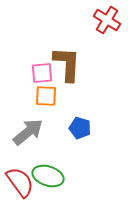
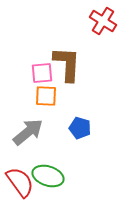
red cross: moved 4 px left, 1 px down
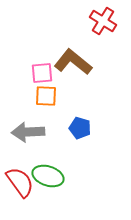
brown L-shape: moved 6 px right, 2 px up; rotated 54 degrees counterclockwise
gray arrow: rotated 144 degrees counterclockwise
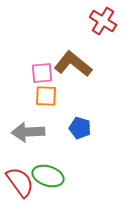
brown L-shape: moved 2 px down
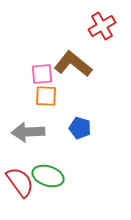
red cross: moved 1 px left, 5 px down; rotated 28 degrees clockwise
pink square: moved 1 px down
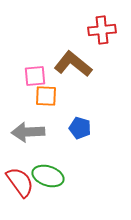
red cross: moved 4 px down; rotated 24 degrees clockwise
pink square: moved 7 px left, 2 px down
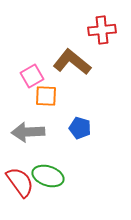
brown L-shape: moved 1 px left, 2 px up
pink square: moved 3 px left; rotated 25 degrees counterclockwise
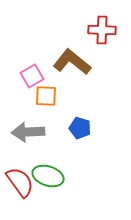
red cross: rotated 8 degrees clockwise
